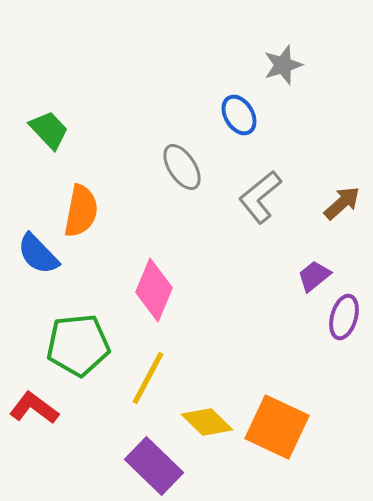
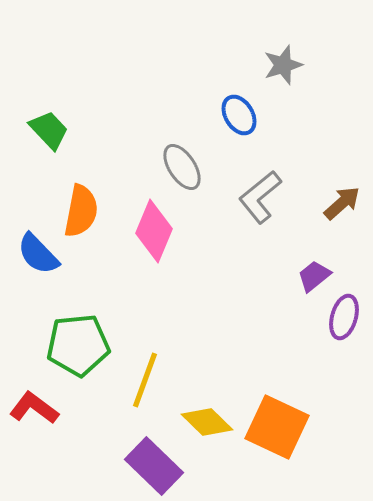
pink diamond: moved 59 px up
yellow line: moved 3 px left, 2 px down; rotated 8 degrees counterclockwise
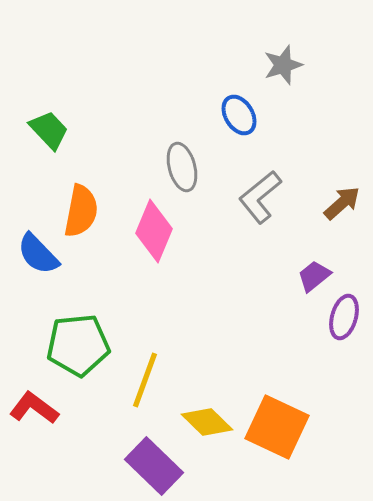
gray ellipse: rotated 18 degrees clockwise
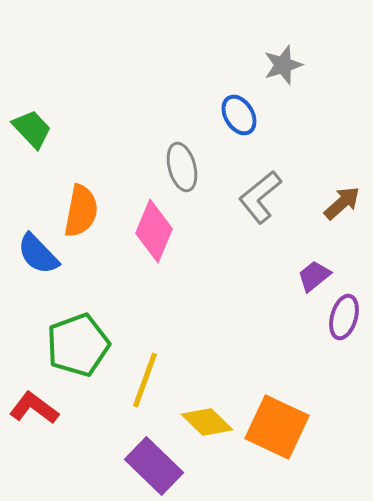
green trapezoid: moved 17 px left, 1 px up
green pentagon: rotated 14 degrees counterclockwise
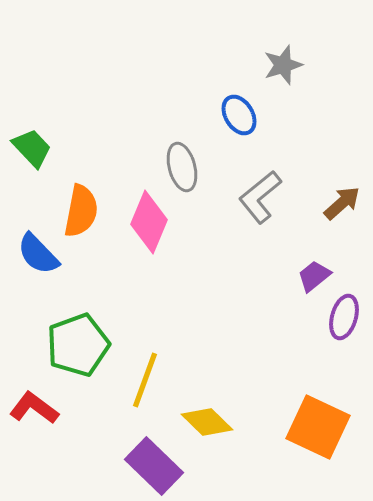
green trapezoid: moved 19 px down
pink diamond: moved 5 px left, 9 px up
orange square: moved 41 px right
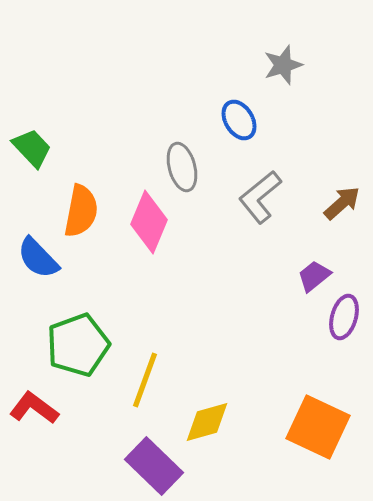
blue ellipse: moved 5 px down
blue semicircle: moved 4 px down
yellow diamond: rotated 60 degrees counterclockwise
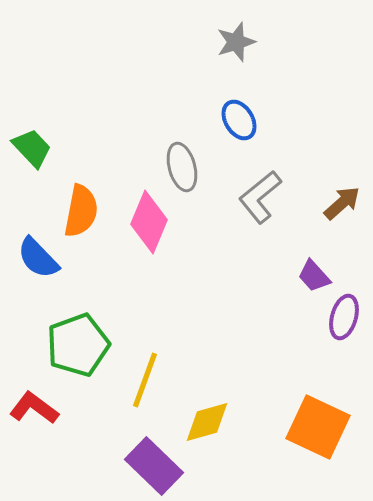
gray star: moved 47 px left, 23 px up
purple trapezoid: rotated 93 degrees counterclockwise
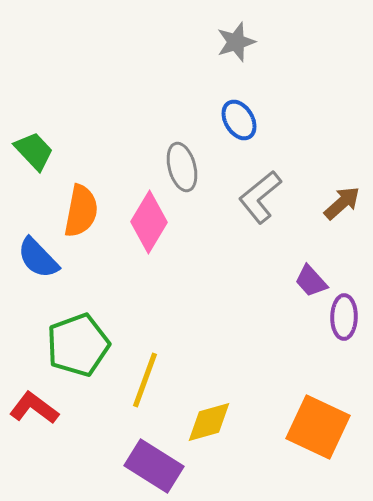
green trapezoid: moved 2 px right, 3 px down
pink diamond: rotated 8 degrees clockwise
purple trapezoid: moved 3 px left, 5 px down
purple ellipse: rotated 15 degrees counterclockwise
yellow diamond: moved 2 px right
purple rectangle: rotated 12 degrees counterclockwise
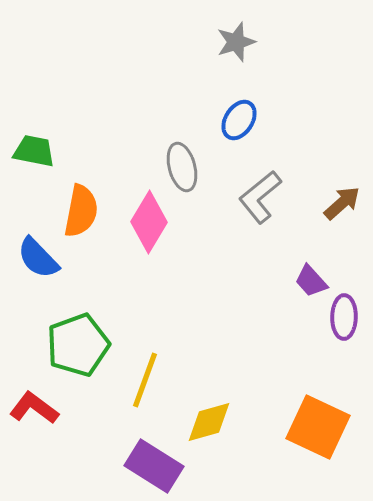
blue ellipse: rotated 63 degrees clockwise
green trapezoid: rotated 36 degrees counterclockwise
